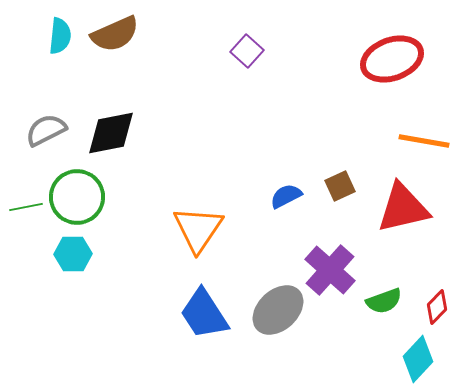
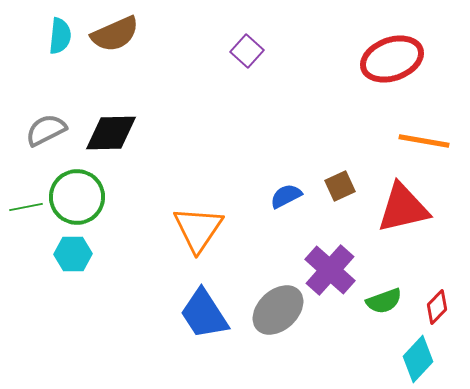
black diamond: rotated 10 degrees clockwise
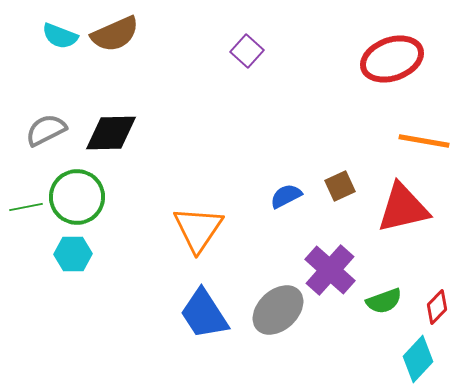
cyan semicircle: rotated 105 degrees clockwise
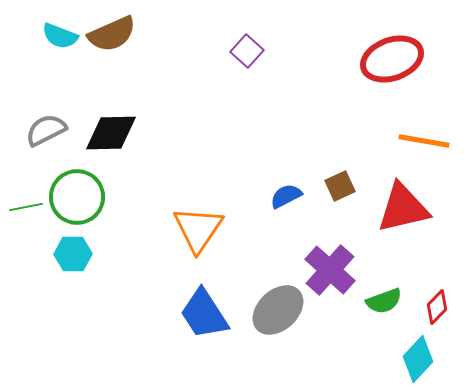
brown semicircle: moved 3 px left
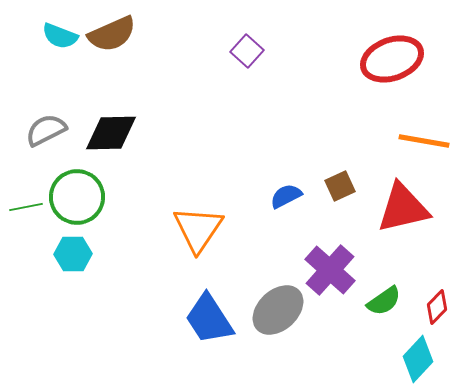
green semicircle: rotated 15 degrees counterclockwise
blue trapezoid: moved 5 px right, 5 px down
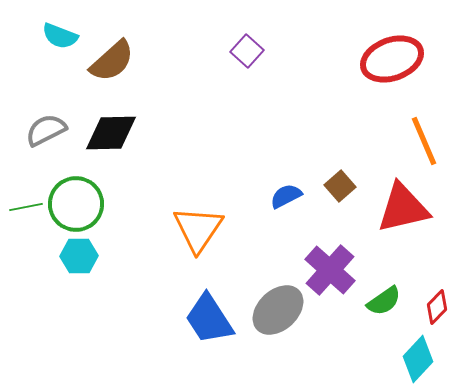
brown semicircle: moved 27 px down; rotated 18 degrees counterclockwise
orange line: rotated 57 degrees clockwise
brown square: rotated 16 degrees counterclockwise
green circle: moved 1 px left, 7 px down
cyan hexagon: moved 6 px right, 2 px down
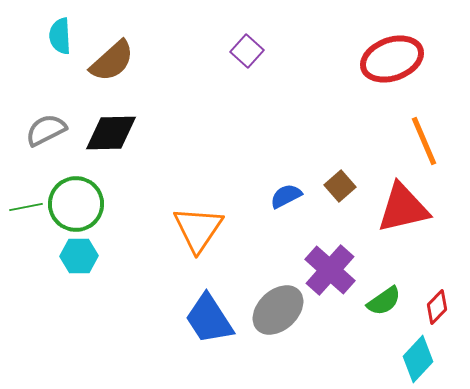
cyan semicircle: rotated 66 degrees clockwise
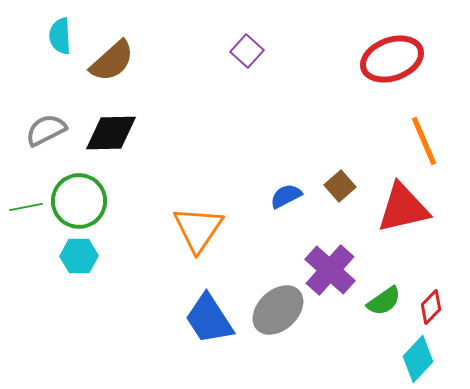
green circle: moved 3 px right, 3 px up
red diamond: moved 6 px left
